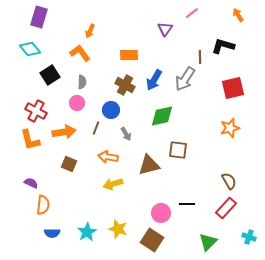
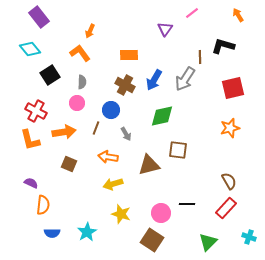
purple rectangle at (39, 17): rotated 55 degrees counterclockwise
yellow star at (118, 229): moved 3 px right, 15 px up
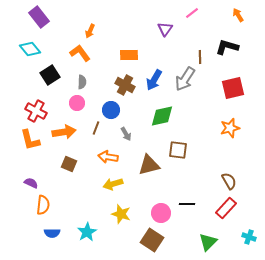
black L-shape at (223, 46): moved 4 px right, 1 px down
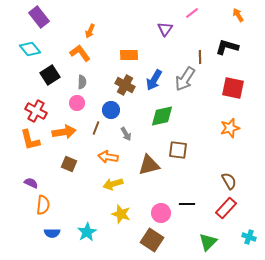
red square at (233, 88): rotated 25 degrees clockwise
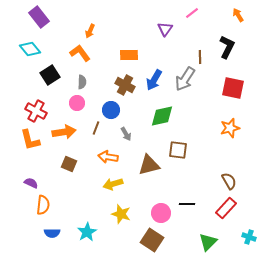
black L-shape at (227, 47): rotated 100 degrees clockwise
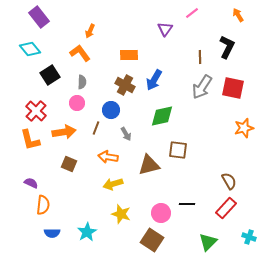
gray arrow at (185, 79): moved 17 px right, 8 px down
red cross at (36, 111): rotated 15 degrees clockwise
orange star at (230, 128): moved 14 px right
